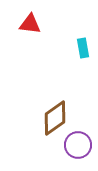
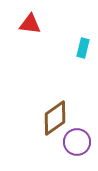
cyan rectangle: rotated 24 degrees clockwise
purple circle: moved 1 px left, 3 px up
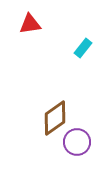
red triangle: rotated 15 degrees counterclockwise
cyan rectangle: rotated 24 degrees clockwise
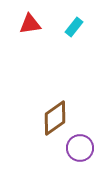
cyan rectangle: moved 9 px left, 21 px up
purple circle: moved 3 px right, 6 px down
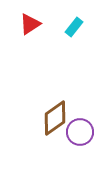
red triangle: rotated 25 degrees counterclockwise
purple circle: moved 16 px up
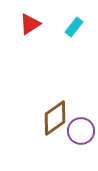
purple circle: moved 1 px right, 1 px up
